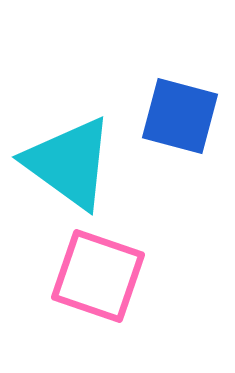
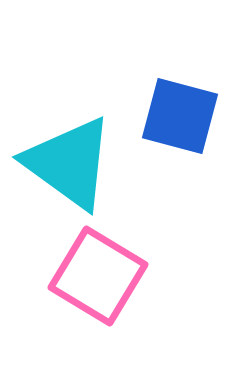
pink square: rotated 12 degrees clockwise
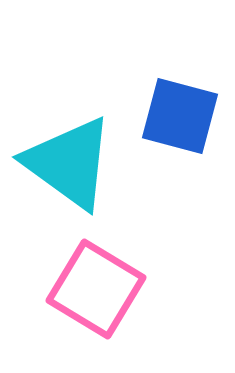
pink square: moved 2 px left, 13 px down
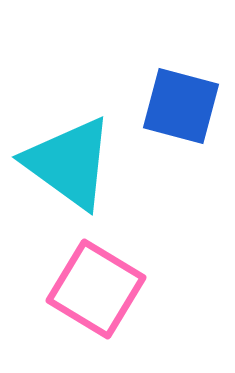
blue square: moved 1 px right, 10 px up
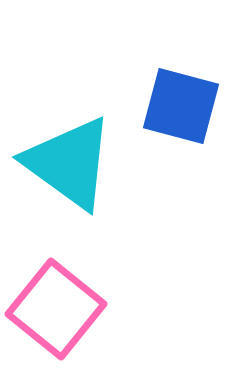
pink square: moved 40 px left, 20 px down; rotated 8 degrees clockwise
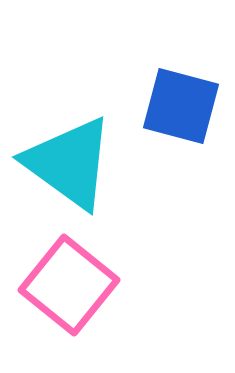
pink square: moved 13 px right, 24 px up
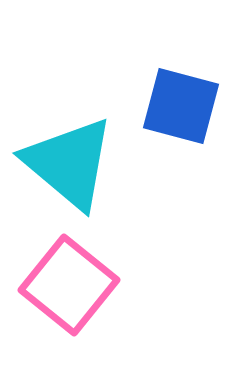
cyan triangle: rotated 4 degrees clockwise
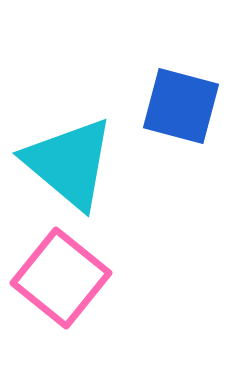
pink square: moved 8 px left, 7 px up
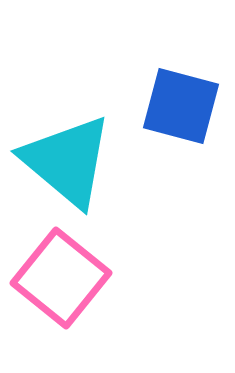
cyan triangle: moved 2 px left, 2 px up
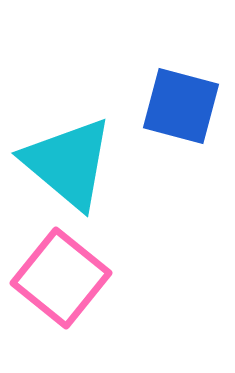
cyan triangle: moved 1 px right, 2 px down
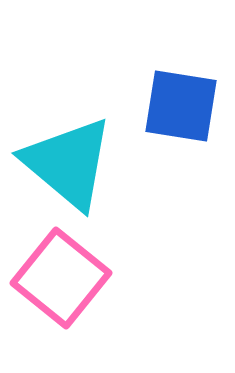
blue square: rotated 6 degrees counterclockwise
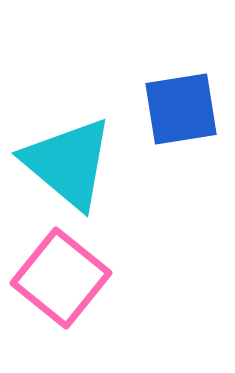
blue square: moved 3 px down; rotated 18 degrees counterclockwise
